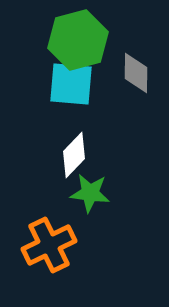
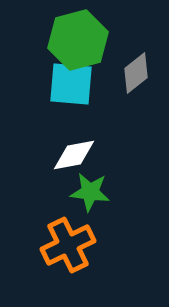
gray diamond: rotated 51 degrees clockwise
white diamond: rotated 36 degrees clockwise
green star: moved 1 px up
orange cross: moved 19 px right
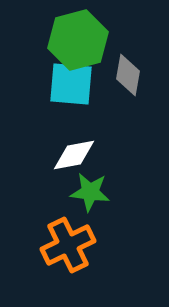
gray diamond: moved 8 px left, 2 px down; rotated 42 degrees counterclockwise
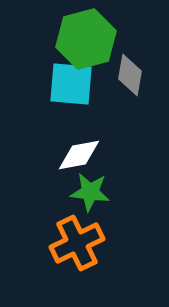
green hexagon: moved 8 px right, 1 px up
gray diamond: moved 2 px right
white diamond: moved 5 px right
orange cross: moved 9 px right, 2 px up
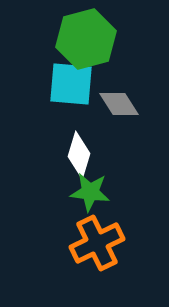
gray diamond: moved 11 px left, 29 px down; rotated 42 degrees counterclockwise
white diamond: rotated 63 degrees counterclockwise
orange cross: moved 20 px right
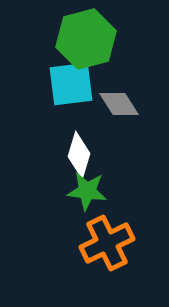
cyan square: rotated 12 degrees counterclockwise
green star: moved 3 px left, 1 px up
orange cross: moved 10 px right
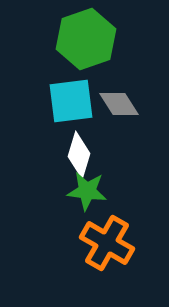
green hexagon: rotated 4 degrees counterclockwise
cyan square: moved 17 px down
orange cross: rotated 34 degrees counterclockwise
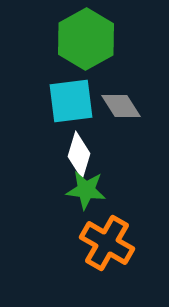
green hexagon: rotated 10 degrees counterclockwise
gray diamond: moved 2 px right, 2 px down
green star: moved 1 px left, 1 px up
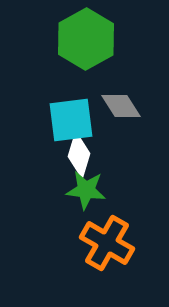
cyan square: moved 19 px down
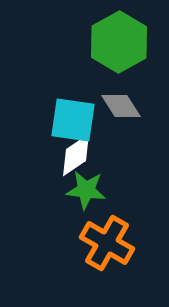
green hexagon: moved 33 px right, 3 px down
cyan square: moved 2 px right; rotated 15 degrees clockwise
white diamond: moved 3 px left; rotated 39 degrees clockwise
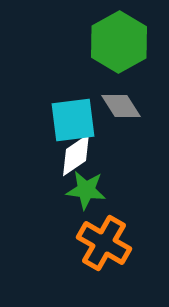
cyan square: rotated 15 degrees counterclockwise
orange cross: moved 3 px left
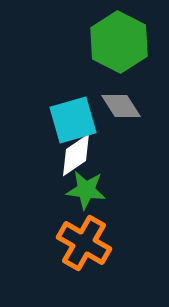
green hexagon: rotated 4 degrees counterclockwise
cyan square: rotated 9 degrees counterclockwise
orange cross: moved 20 px left
